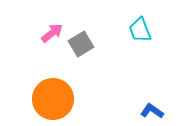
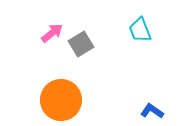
orange circle: moved 8 px right, 1 px down
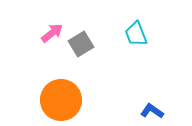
cyan trapezoid: moved 4 px left, 4 px down
